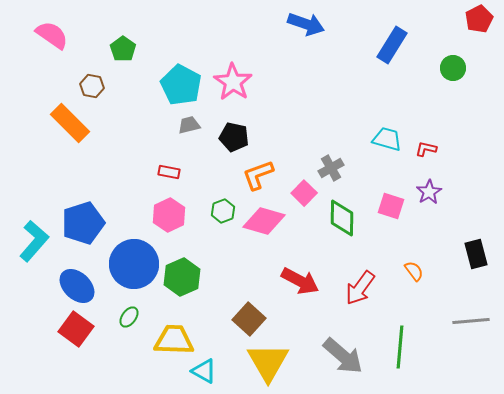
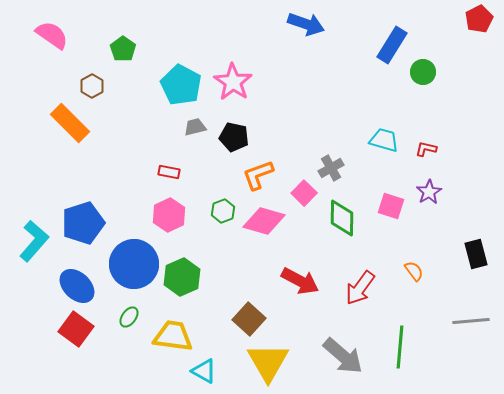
green circle at (453, 68): moved 30 px left, 4 px down
brown hexagon at (92, 86): rotated 20 degrees clockwise
gray trapezoid at (189, 125): moved 6 px right, 2 px down
cyan trapezoid at (387, 139): moved 3 px left, 1 px down
yellow trapezoid at (174, 340): moved 1 px left, 4 px up; rotated 6 degrees clockwise
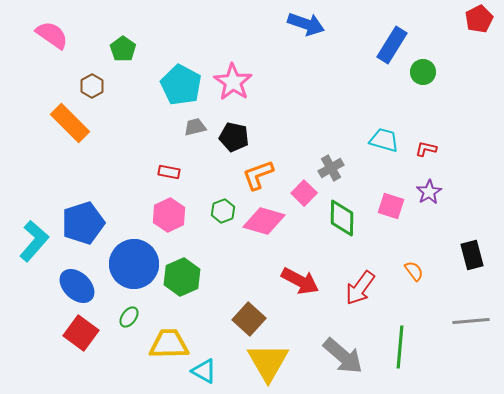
black rectangle at (476, 254): moved 4 px left, 1 px down
red square at (76, 329): moved 5 px right, 4 px down
yellow trapezoid at (173, 336): moved 4 px left, 8 px down; rotated 9 degrees counterclockwise
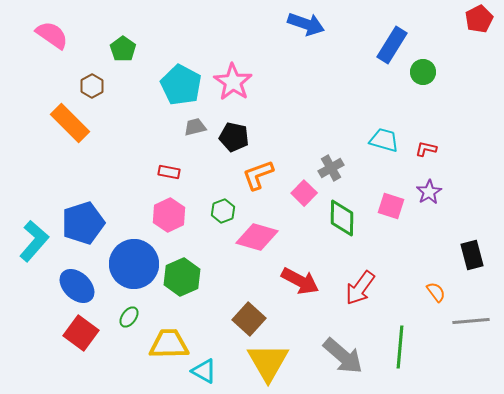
pink diamond at (264, 221): moved 7 px left, 16 px down
orange semicircle at (414, 271): moved 22 px right, 21 px down
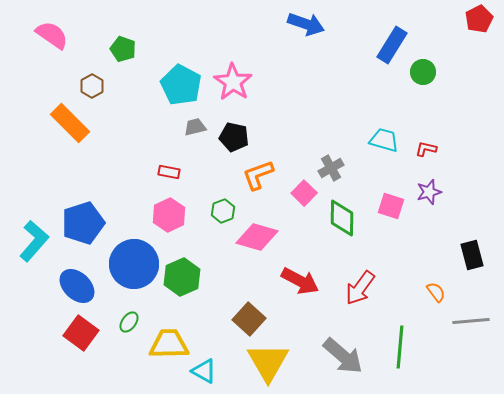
green pentagon at (123, 49): rotated 15 degrees counterclockwise
purple star at (429, 192): rotated 15 degrees clockwise
green ellipse at (129, 317): moved 5 px down
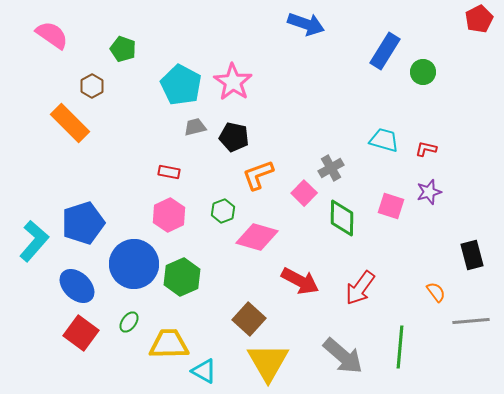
blue rectangle at (392, 45): moved 7 px left, 6 px down
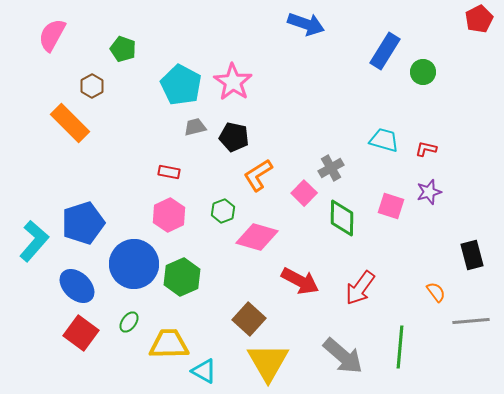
pink semicircle at (52, 35): rotated 96 degrees counterclockwise
orange L-shape at (258, 175): rotated 12 degrees counterclockwise
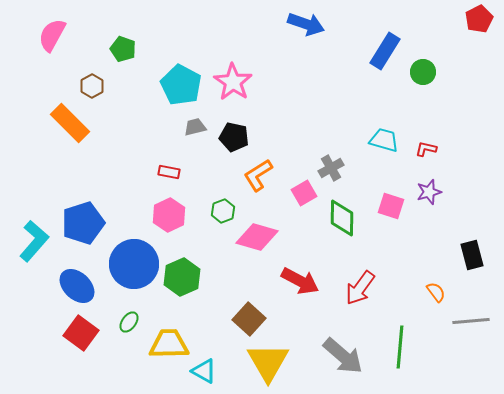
pink square at (304, 193): rotated 15 degrees clockwise
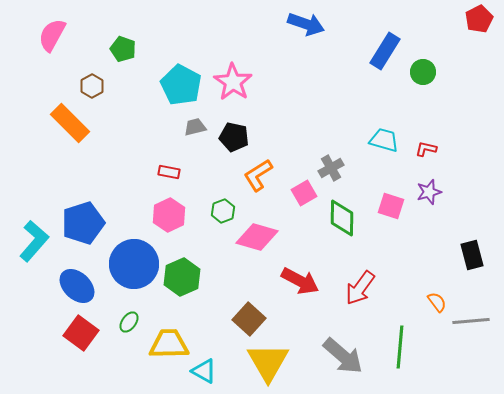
orange semicircle at (436, 292): moved 1 px right, 10 px down
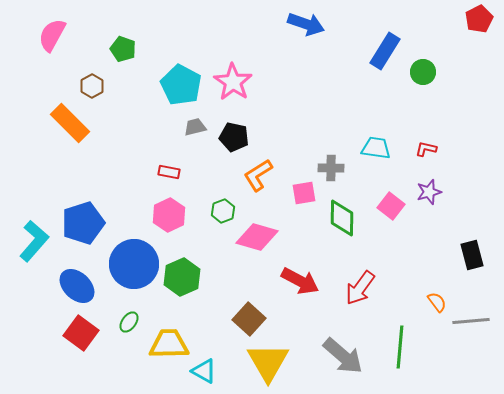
cyan trapezoid at (384, 140): moved 8 px left, 8 px down; rotated 8 degrees counterclockwise
gray cross at (331, 168): rotated 30 degrees clockwise
pink square at (304, 193): rotated 20 degrees clockwise
pink square at (391, 206): rotated 20 degrees clockwise
